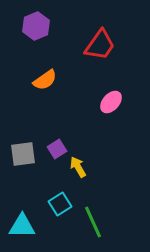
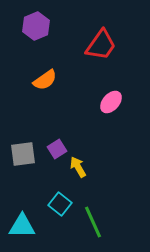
red trapezoid: moved 1 px right
cyan square: rotated 20 degrees counterclockwise
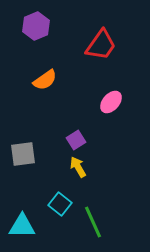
purple square: moved 19 px right, 9 px up
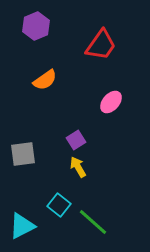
cyan square: moved 1 px left, 1 px down
green line: rotated 24 degrees counterclockwise
cyan triangle: rotated 28 degrees counterclockwise
